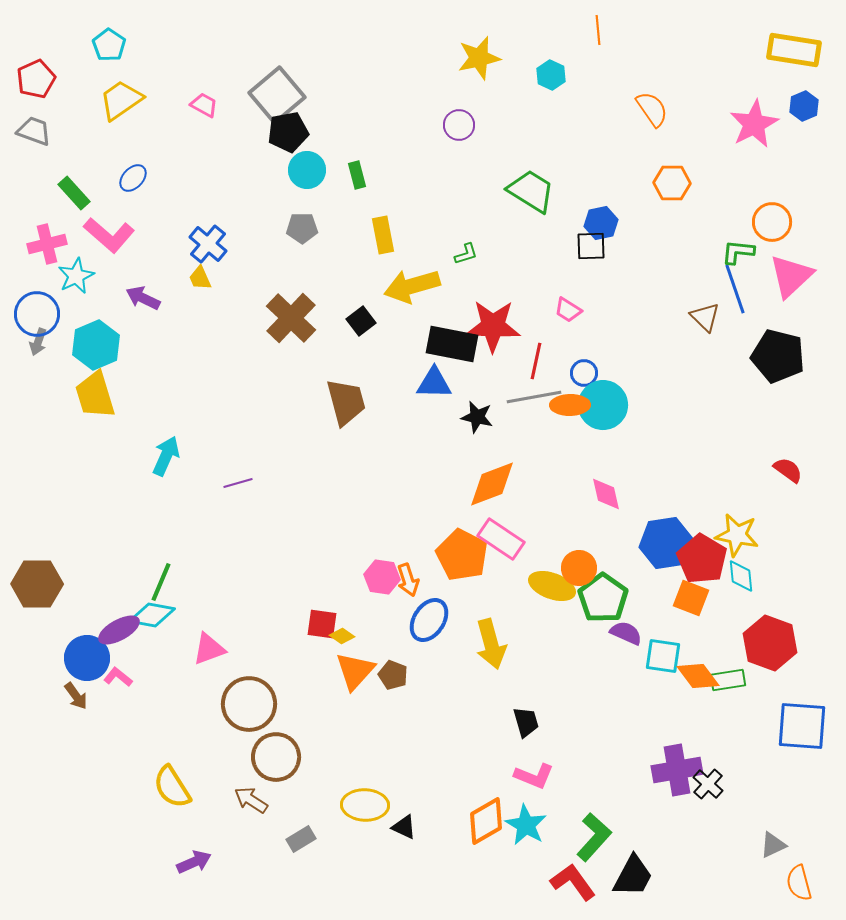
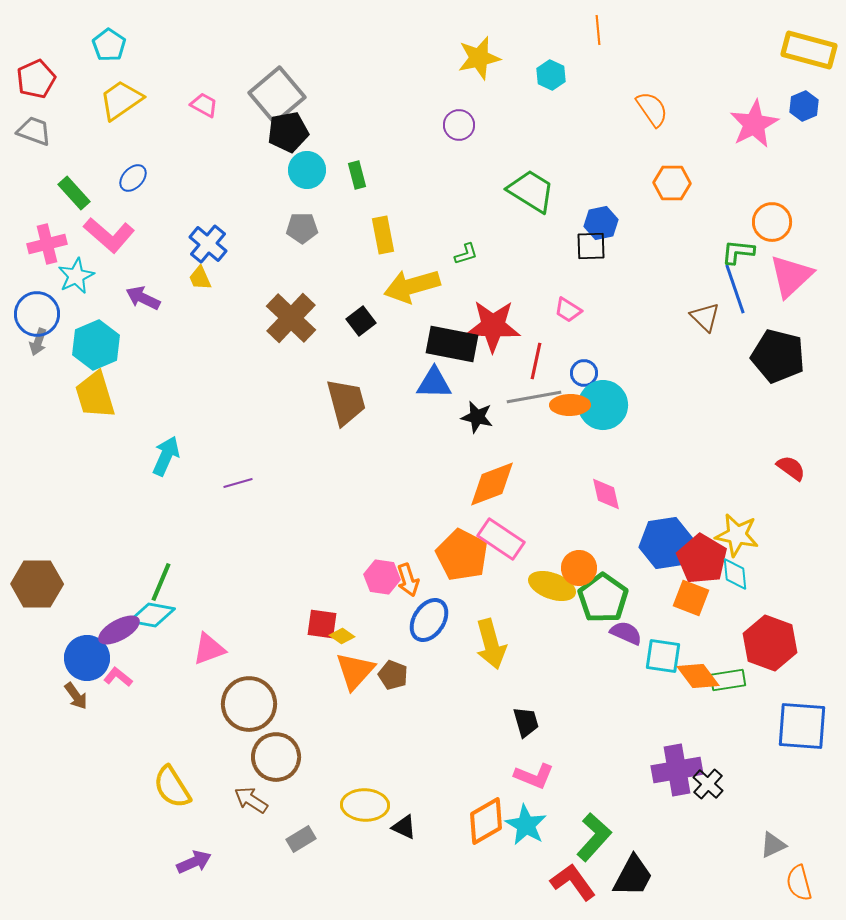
yellow rectangle at (794, 50): moved 15 px right; rotated 6 degrees clockwise
red semicircle at (788, 470): moved 3 px right, 2 px up
cyan diamond at (741, 576): moved 6 px left, 2 px up
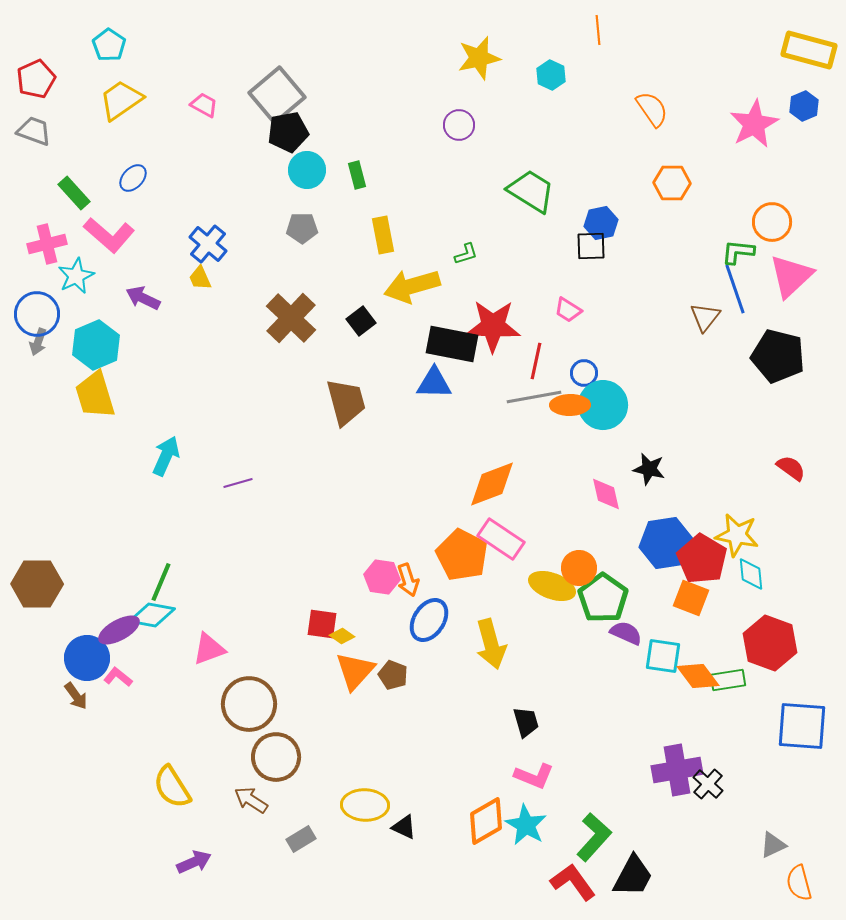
brown triangle at (705, 317): rotated 24 degrees clockwise
black star at (477, 417): moved 172 px right, 52 px down
cyan diamond at (735, 574): moved 16 px right
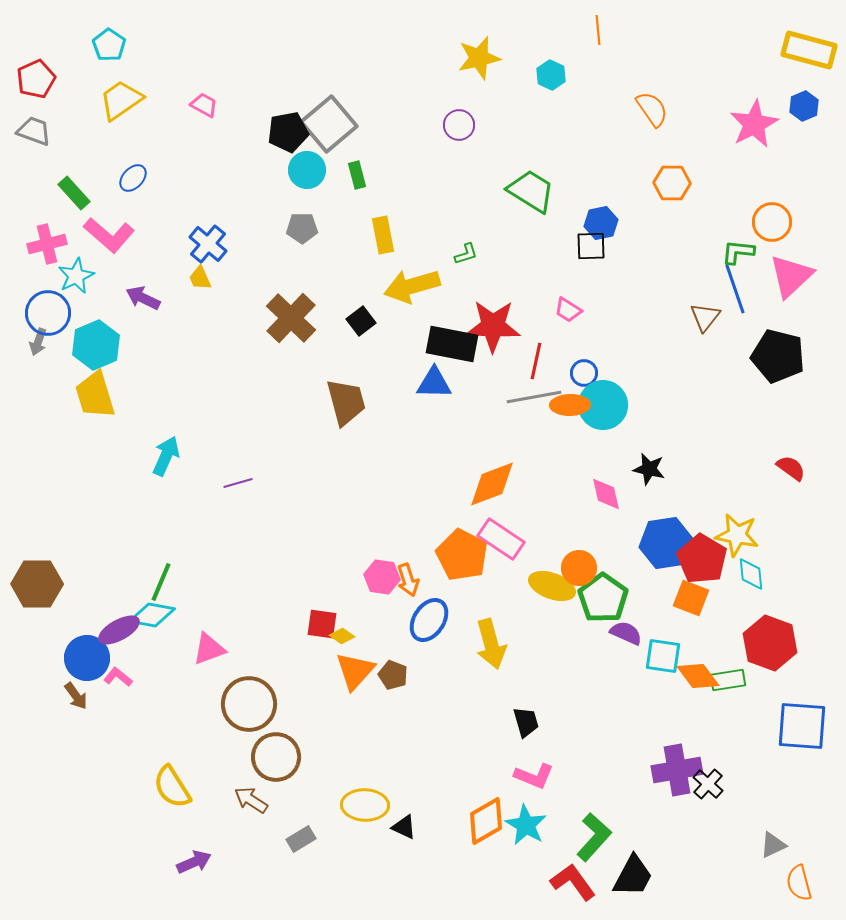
gray square at (277, 95): moved 52 px right, 29 px down
blue circle at (37, 314): moved 11 px right, 1 px up
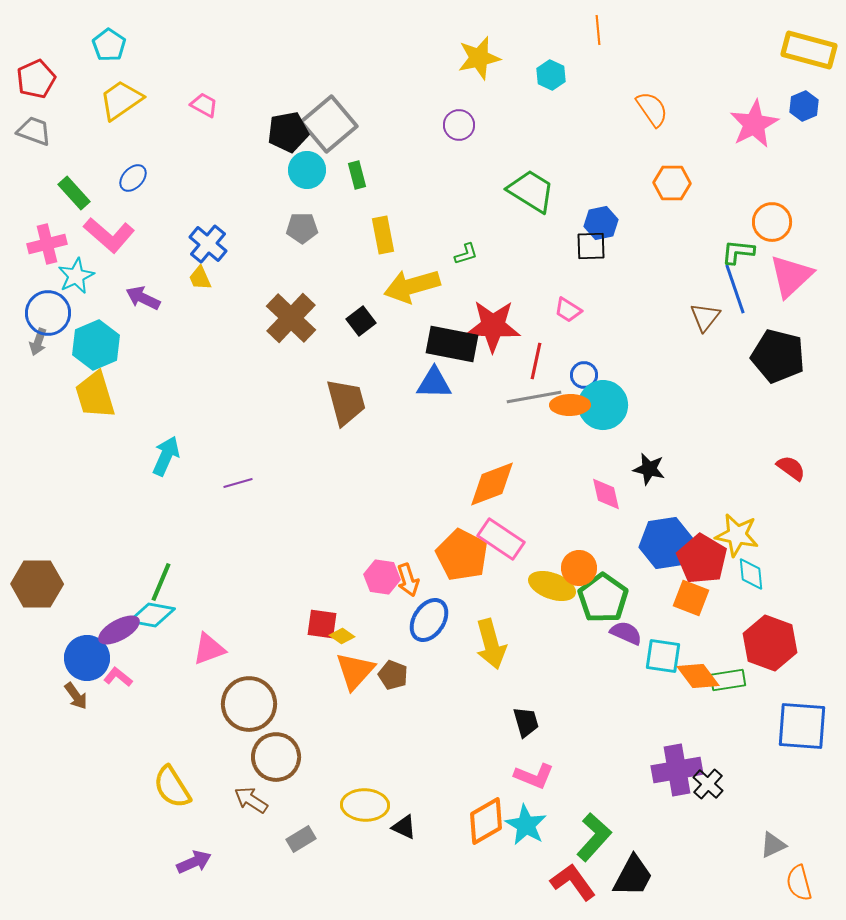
blue circle at (584, 373): moved 2 px down
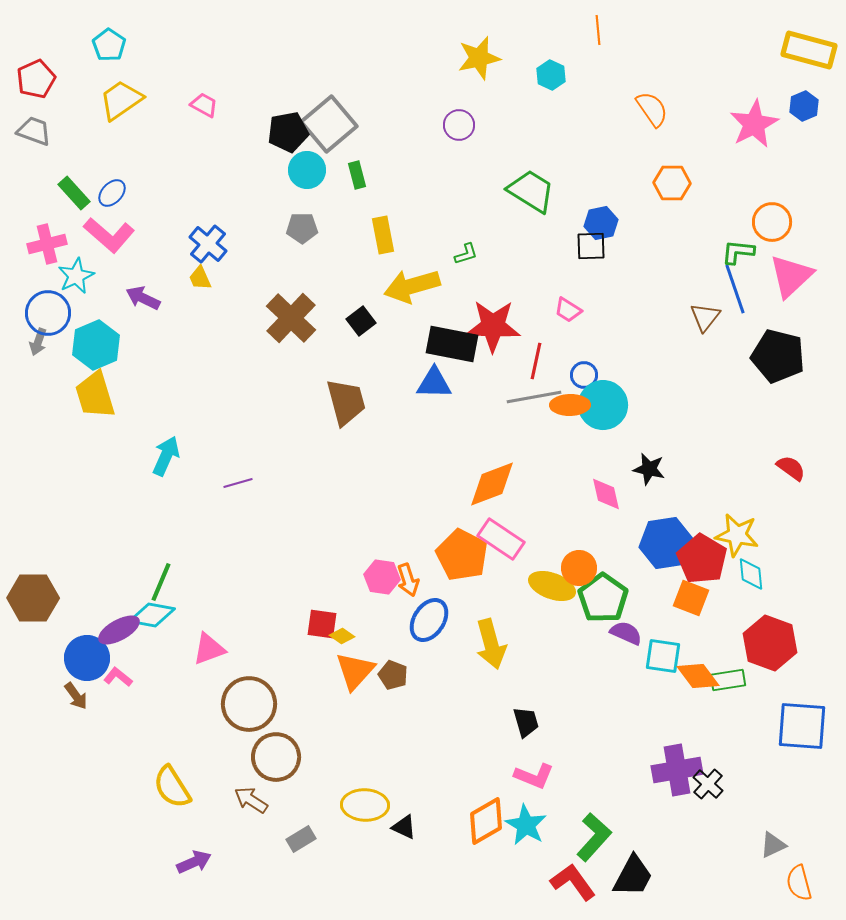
blue ellipse at (133, 178): moved 21 px left, 15 px down
brown hexagon at (37, 584): moved 4 px left, 14 px down
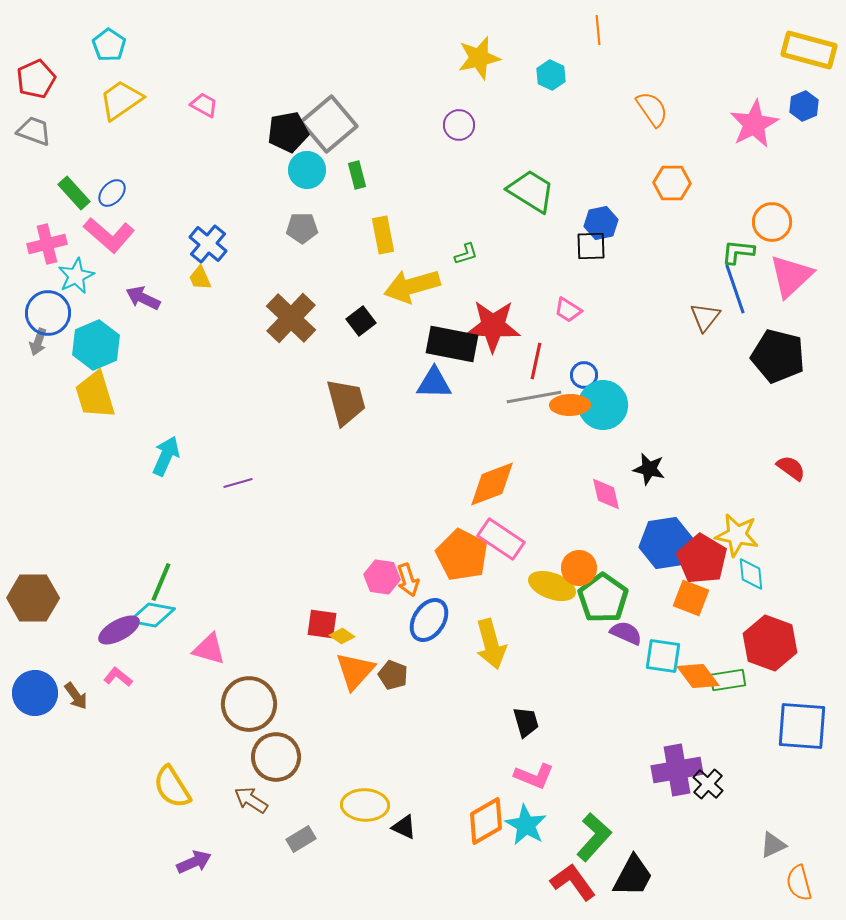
pink triangle at (209, 649): rotated 36 degrees clockwise
blue circle at (87, 658): moved 52 px left, 35 px down
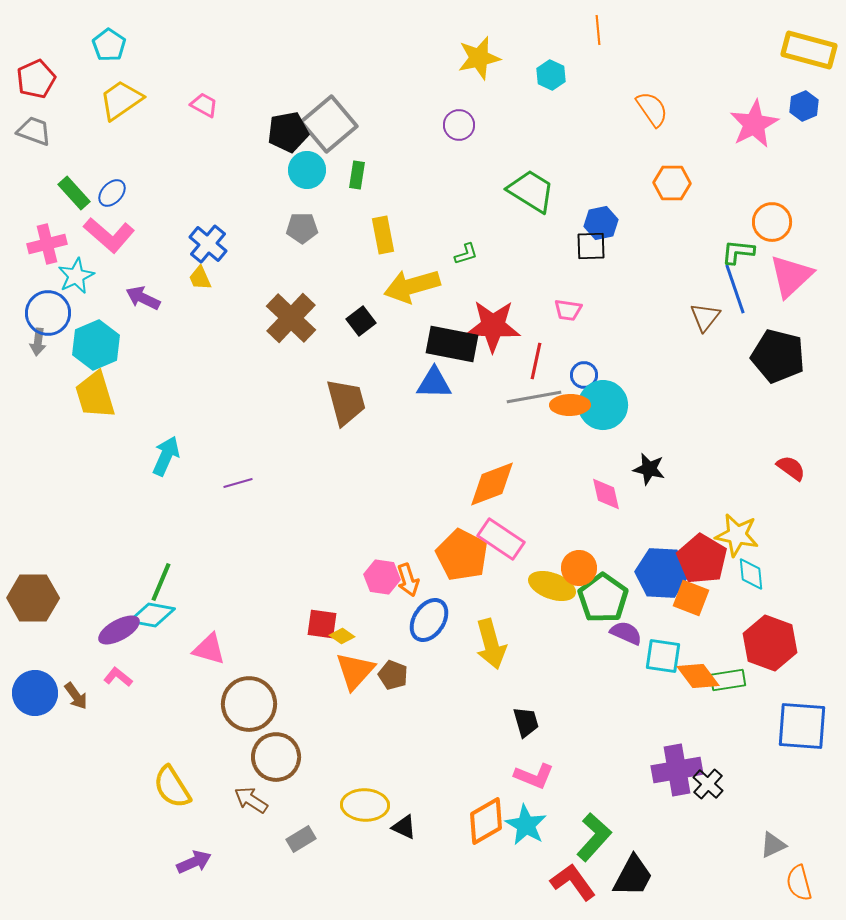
green rectangle at (357, 175): rotated 24 degrees clockwise
pink trapezoid at (568, 310): rotated 24 degrees counterclockwise
gray arrow at (38, 342): rotated 12 degrees counterclockwise
blue hexagon at (666, 543): moved 4 px left, 30 px down; rotated 12 degrees clockwise
